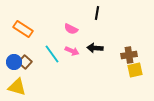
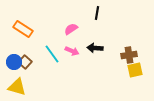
pink semicircle: rotated 120 degrees clockwise
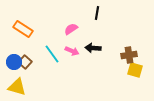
black arrow: moved 2 px left
yellow square: rotated 28 degrees clockwise
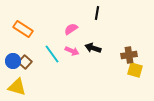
black arrow: rotated 14 degrees clockwise
blue circle: moved 1 px left, 1 px up
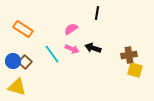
pink arrow: moved 2 px up
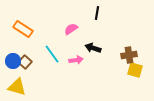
pink arrow: moved 4 px right, 11 px down; rotated 32 degrees counterclockwise
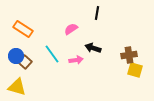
blue circle: moved 3 px right, 5 px up
